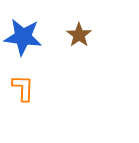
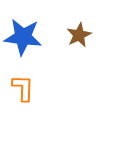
brown star: rotated 10 degrees clockwise
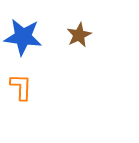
orange L-shape: moved 2 px left, 1 px up
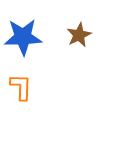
blue star: rotated 9 degrees counterclockwise
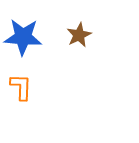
blue star: rotated 6 degrees clockwise
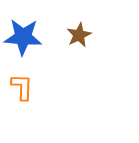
orange L-shape: moved 1 px right
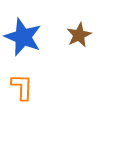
blue star: rotated 18 degrees clockwise
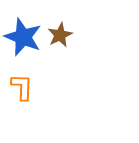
brown star: moved 19 px left
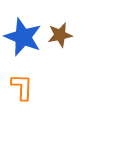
brown star: rotated 15 degrees clockwise
